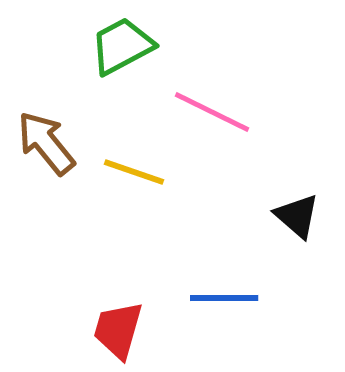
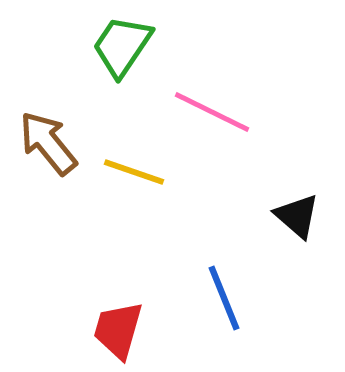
green trapezoid: rotated 28 degrees counterclockwise
brown arrow: moved 2 px right
blue line: rotated 68 degrees clockwise
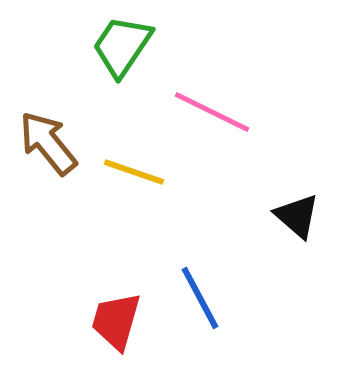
blue line: moved 24 px left; rotated 6 degrees counterclockwise
red trapezoid: moved 2 px left, 9 px up
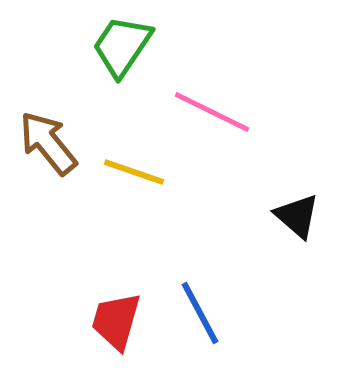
blue line: moved 15 px down
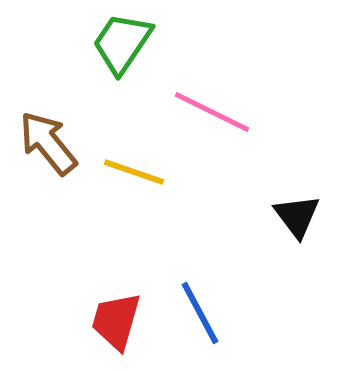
green trapezoid: moved 3 px up
black triangle: rotated 12 degrees clockwise
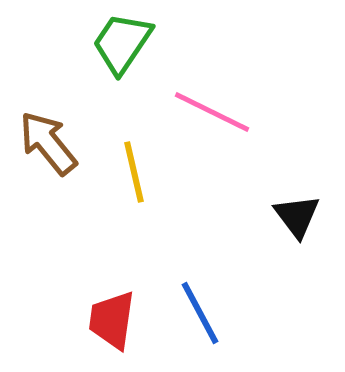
yellow line: rotated 58 degrees clockwise
red trapezoid: moved 4 px left, 1 px up; rotated 8 degrees counterclockwise
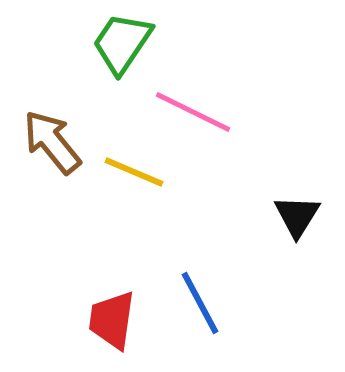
pink line: moved 19 px left
brown arrow: moved 4 px right, 1 px up
yellow line: rotated 54 degrees counterclockwise
black triangle: rotated 9 degrees clockwise
blue line: moved 10 px up
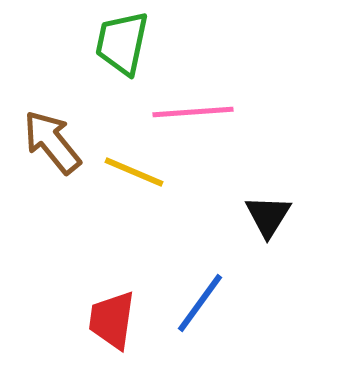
green trapezoid: rotated 22 degrees counterclockwise
pink line: rotated 30 degrees counterclockwise
black triangle: moved 29 px left
blue line: rotated 64 degrees clockwise
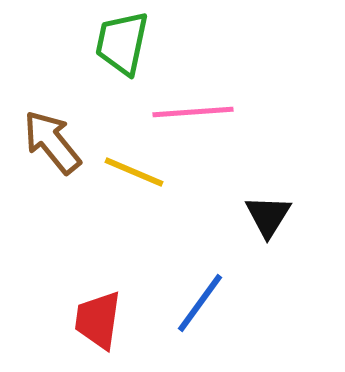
red trapezoid: moved 14 px left
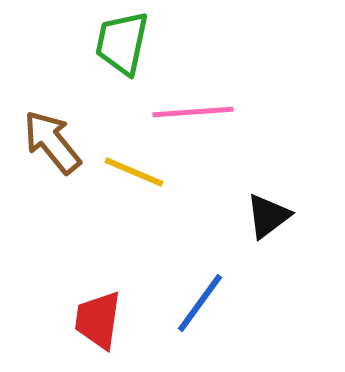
black triangle: rotated 21 degrees clockwise
